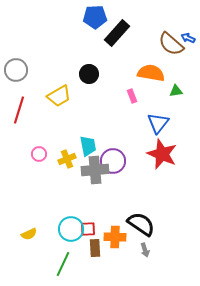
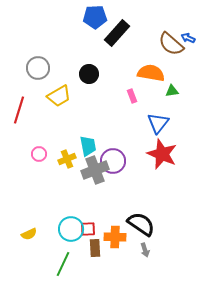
gray circle: moved 22 px right, 2 px up
green triangle: moved 4 px left
gray cross: rotated 16 degrees counterclockwise
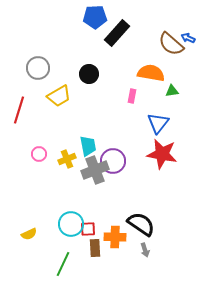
pink rectangle: rotated 32 degrees clockwise
red star: rotated 12 degrees counterclockwise
cyan circle: moved 5 px up
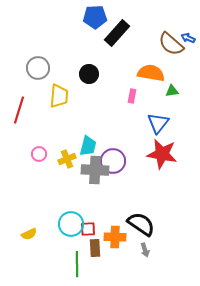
yellow trapezoid: rotated 55 degrees counterclockwise
cyan trapezoid: rotated 25 degrees clockwise
gray cross: rotated 24 degrees clockwise
green line: moved 14 px right; rotated 25 degrees counterclockwise
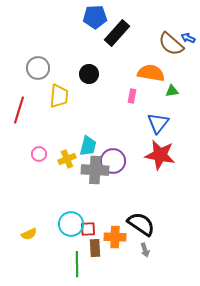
red star: moved 2 px left, 1 px down
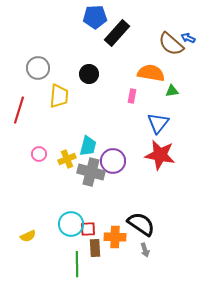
gray cross: moved 4 px left, 2 px down; rotated 12 degrees clockwise
yellow semicircle: moved 1 px left, 2 px down
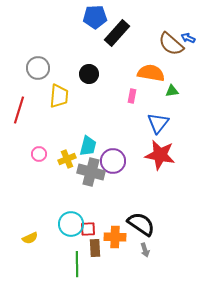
yellow semicircle: moved 2 px right, 2 px down
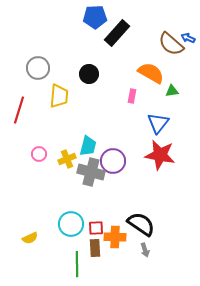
orange semicircle: rotated 20 degrees clockwise
red square: moved 8 px right, 1 px up
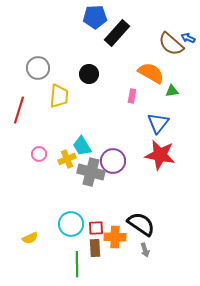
cyan trapezoid: moved 6 px left; rotated 135 degrees clockwise
